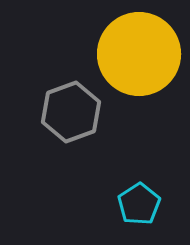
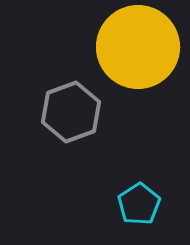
yellow circle: moved 1 px left, 7 px up
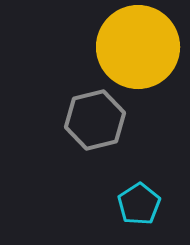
gray hexagon: moved 24 px right, 8 px down; rotated 6 degrees clockwise
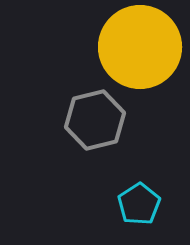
yellow circle: moved 2 px right
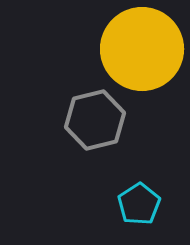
yellow circle: moved 2 px right, 2 px down
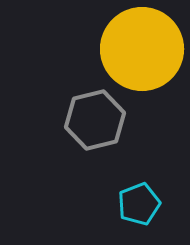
cyan pentagon: rotated 12 degrees clockwise
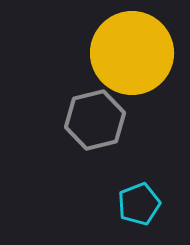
yellow circle: moved 10 px left, 4 px down
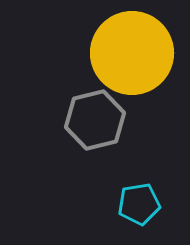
cyan pentagon: rotated 12 degrees clockwise
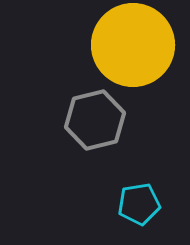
yellow circle: moved 1 px right, 8 px up
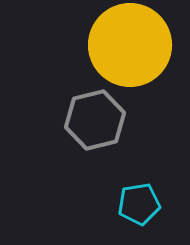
yellow circle: moved 3 px left
